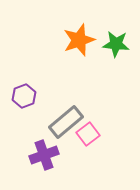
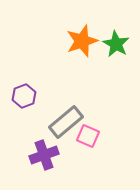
orange star: moved 3 px right, 1 px down
green star: rotated 24 degrees clockwise
pink square: moved 2 px down; rotated 30 degrees counterclockwise
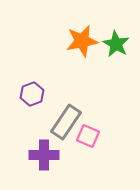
orange star: rotated 8 degrees clockwise
purple hexagon: moved 8 px right, 2 px up
gray rectangle: rotated 16 degrees counterclockwise
purple cross: rotated 20 degrees clockwise
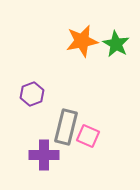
gray rectangle: moved 5 px down; rotated 20 degrees counterclockwise
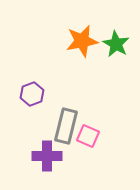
gray rectangle: moved 1 px up
purple cross: moved 3 px right, 1 px down
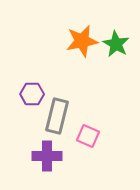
purple hexagon: rotated 20 degrees clockwise
gray rectangle: moved 9 px left, 10 px up
